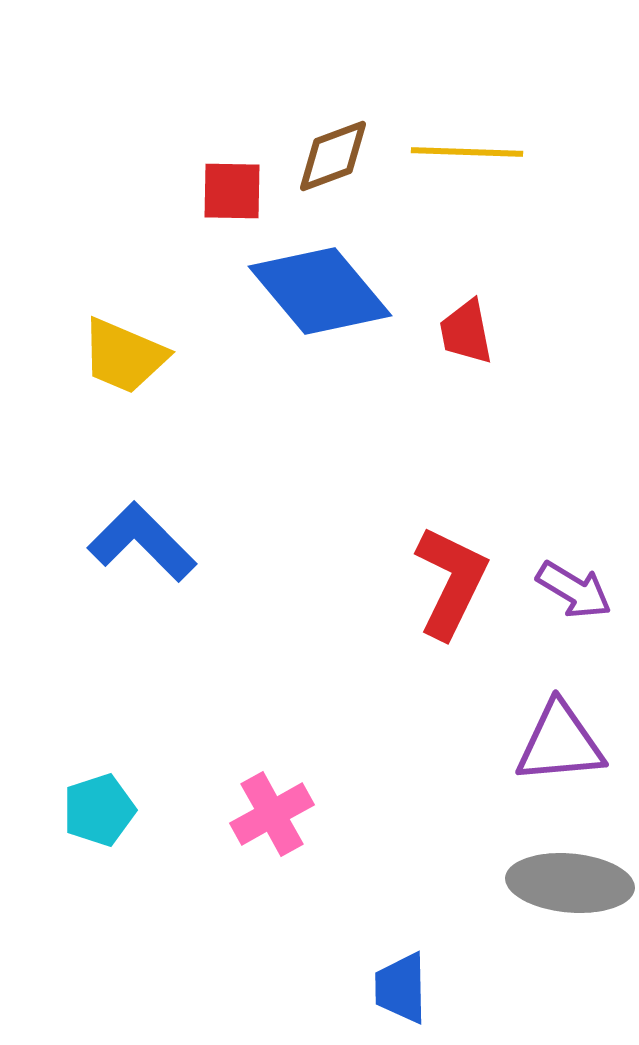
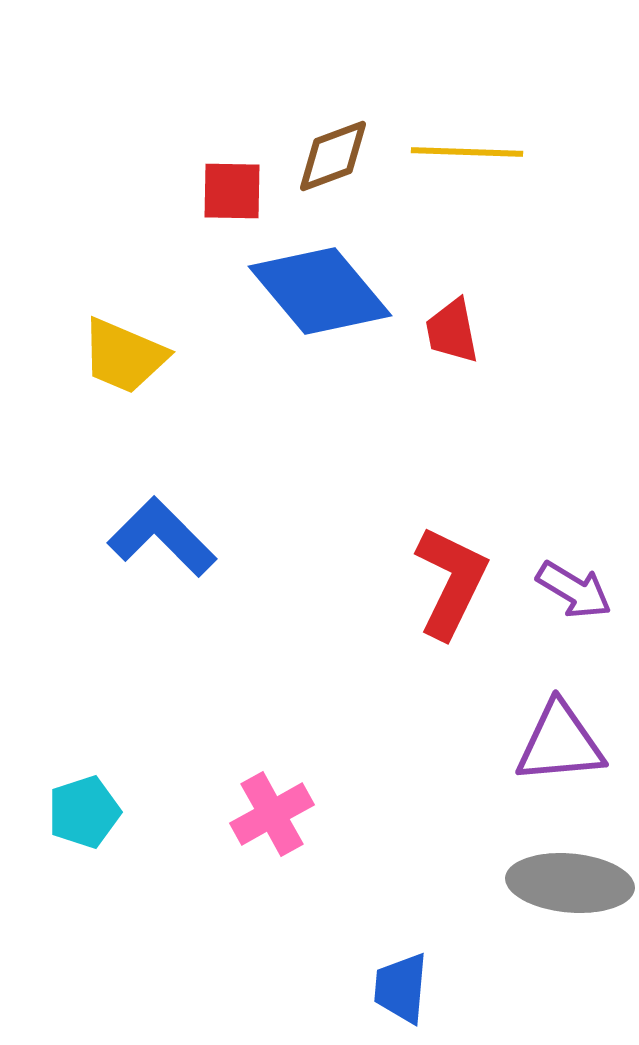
red trapezoid: moved 14 px left, 1 px up
blue L-shape: moved 20 px right, 5 px up
cyan pentagon: moved 15 px left, 2 px down
blue trapezoid: rotated 6 degrees clockwise
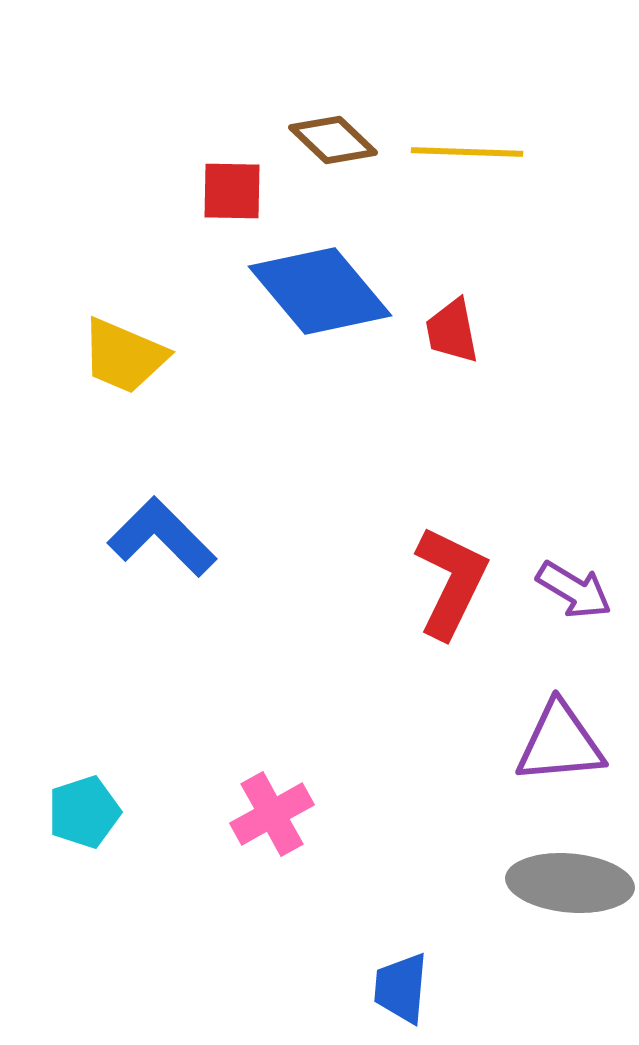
brown diamond: moved 16 px up; rotated 64 degrees clockwise
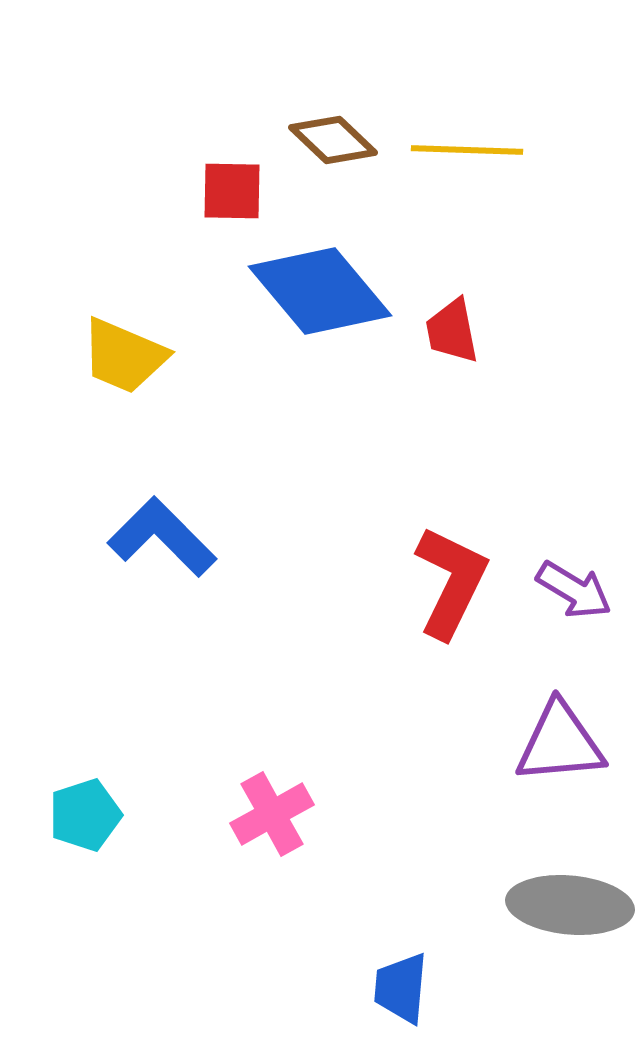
yellow line: moved 2 px up
cyan pentagon: moved 1 px right, 3 px down
gray ellipse: moved 22 px down
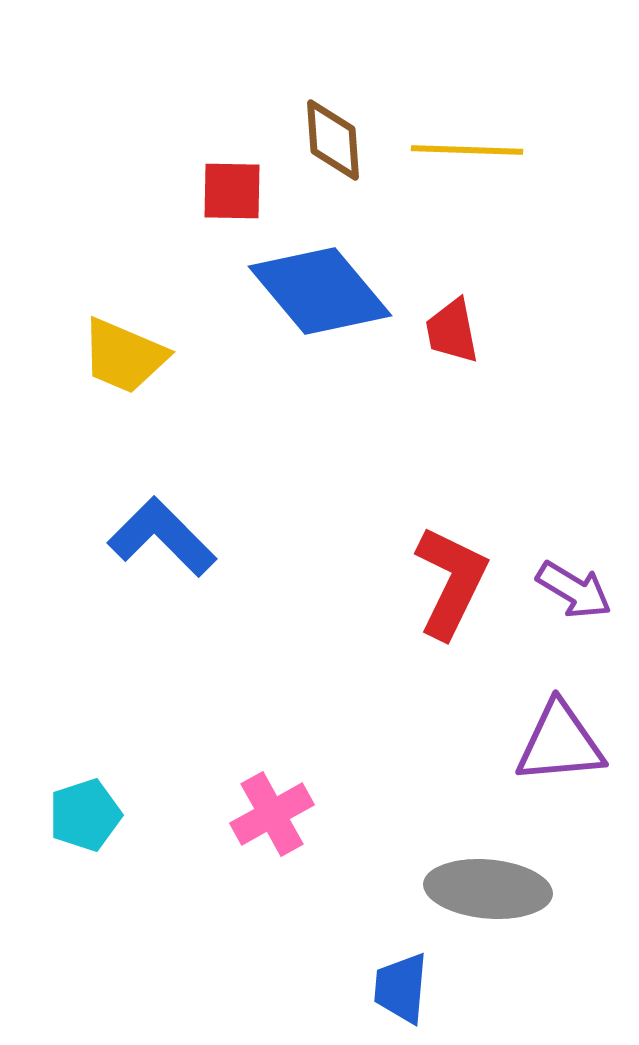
brown diamond: rotated 42 degrees clockwise
gray ellipse: moved 82 px left, 16 px up
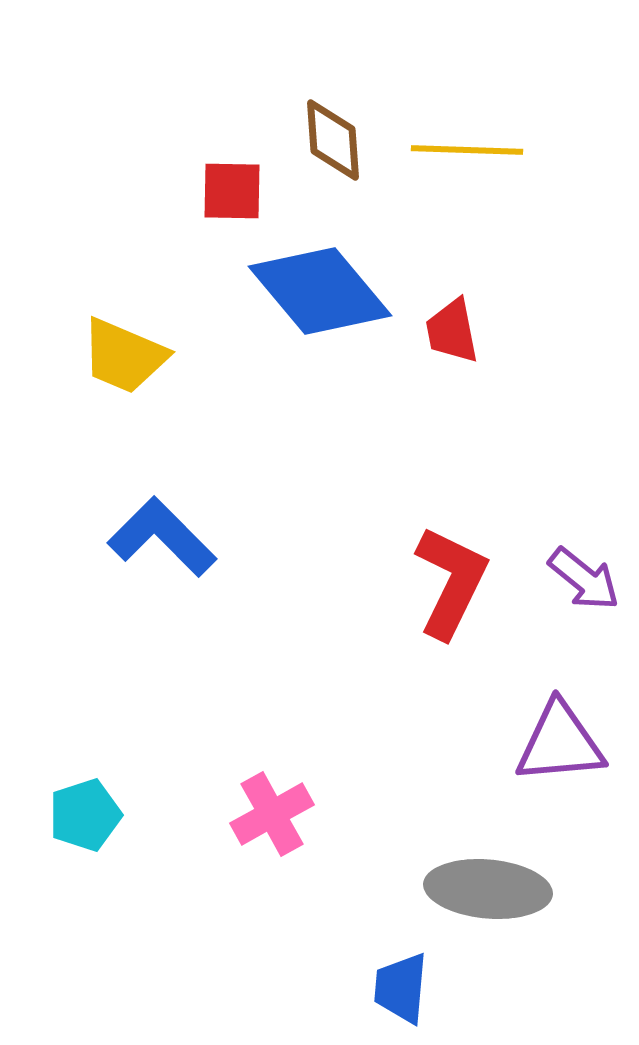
purple arrow: moved 10 px right, 11 px up; rotated 8 degrees clockwise
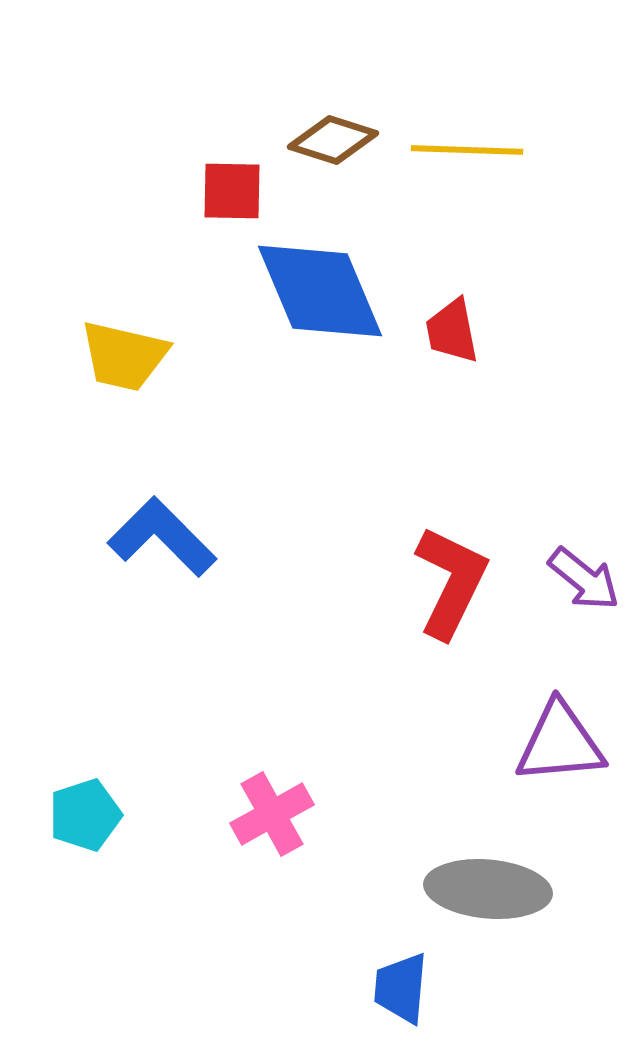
brown diamond: rotated 68 degrees counterclockwise
blue diamond: rotated 17 degrees clockwise
yellow trapezoid: rotated 10 degrees counterclockwise
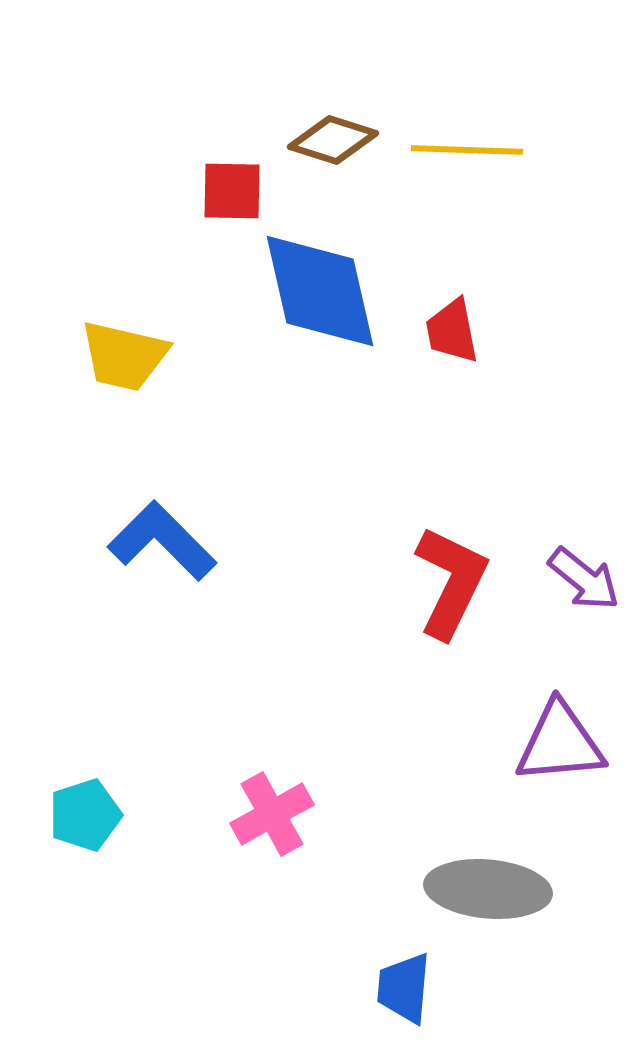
blue diamond: rotated 10 degrees clockwise
blue L-shape: moved 4 px down
blue trapezoid: moved 3 px right
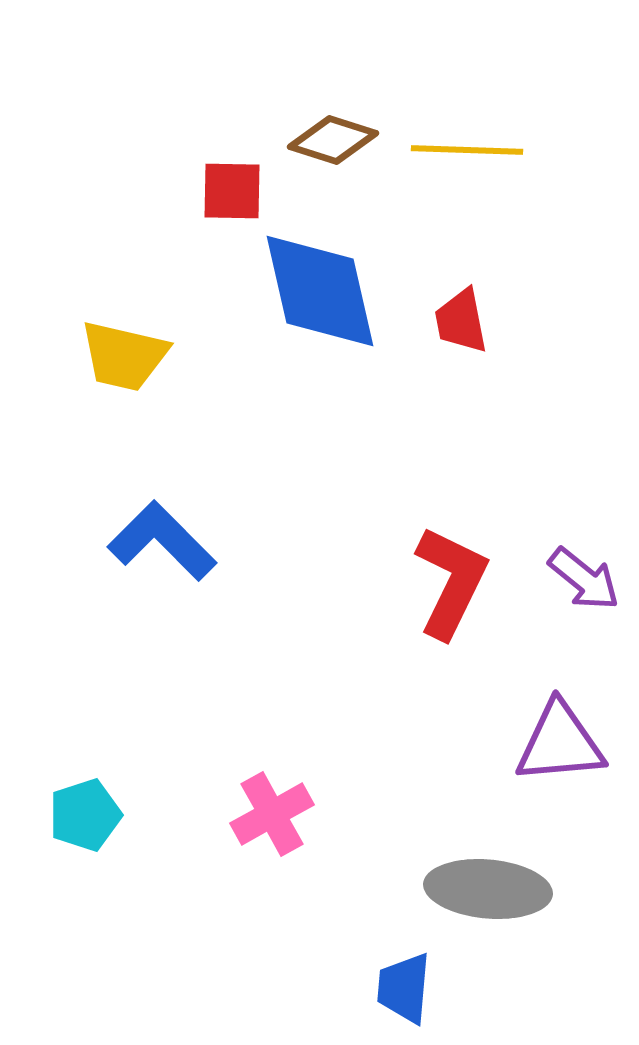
red trapezoid: moved 9 px right, 10 px up
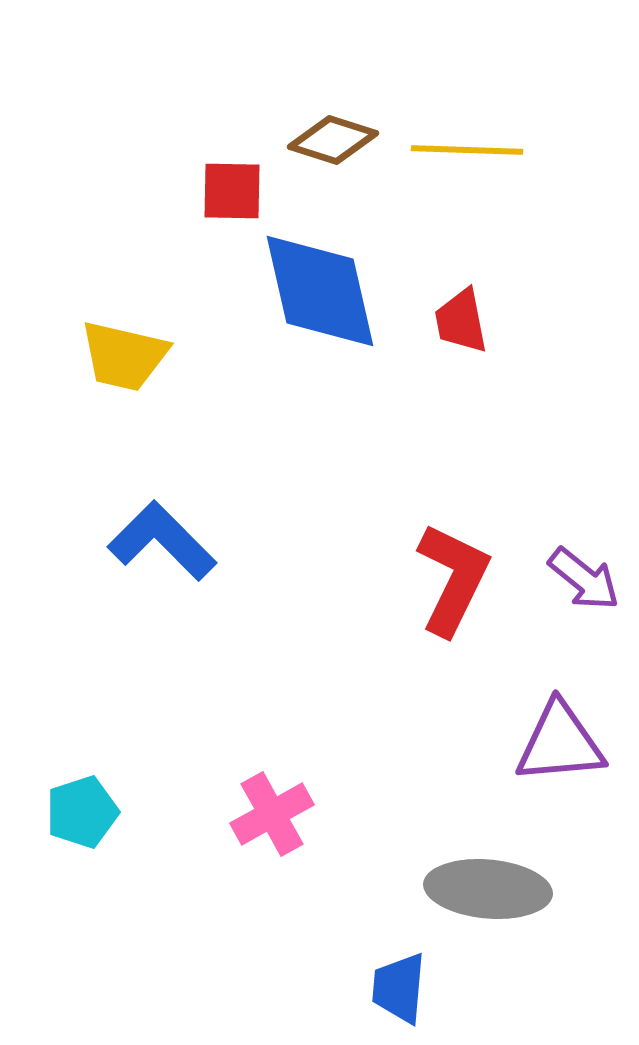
red L-shape: moved 2 px right, 3 px up
cyan pentagon: moved 3 px left, 3 px up
blue trapezoid: moved 5 px left
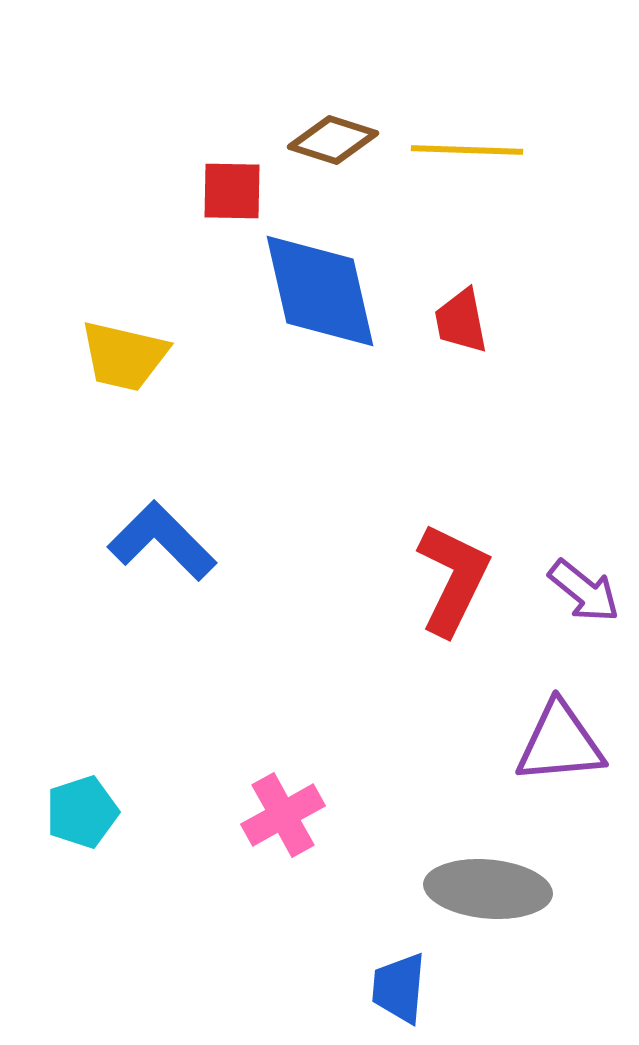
purple arrow: moved 12 px down
pink cross: moved 11 px right, 1 px down
